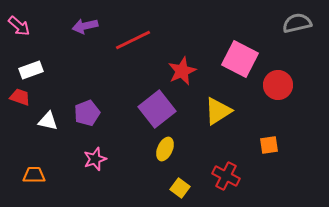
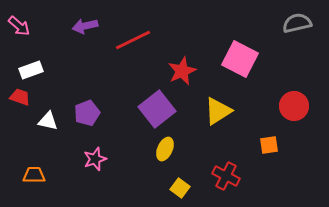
red circle: moved 16 px right, 21 px down
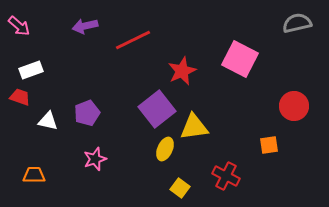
yellow triangle: moved 24 px left, 16 px down; rotated 24 degrees clockwise
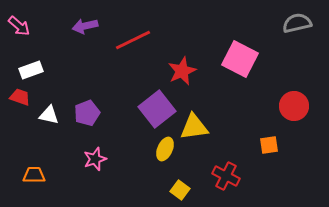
white triangle: moved 1 px right, 6 px up
yellow square: moved 2 px down
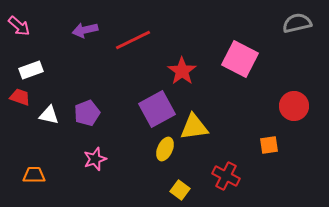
purple arrow: moved 4 px down
red star: rotated 12 degrees counterclockwise
purple square: rotated 9 degrees clockwise
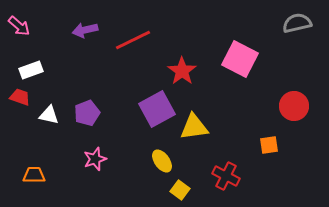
yellow ellipse: moved 3 px left, 12 px down; rotated 60 degrees counterclockwise
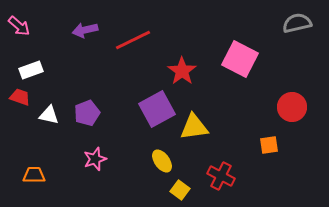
red circle: moved 2 px left, 1 px down
red cross: moved 5 px left
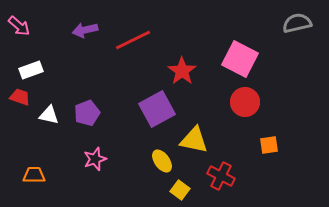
red circle: moved 47 px left, 5 px up
yellow triangle: moved 13 px down; rotated 20 degrees clockwise
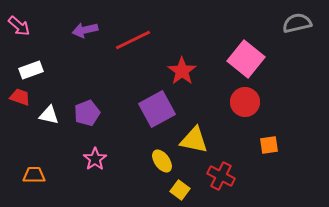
pink square: moved 6 px right; rotated 12 degrees clockwise
pink star: rotated 15 degrees counterclockwise
